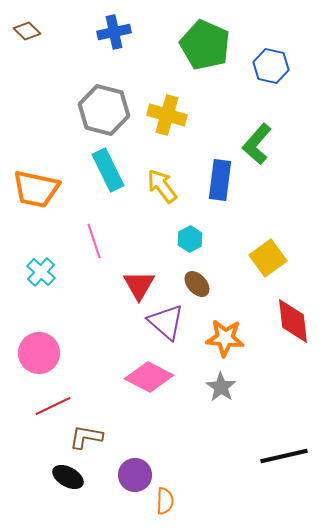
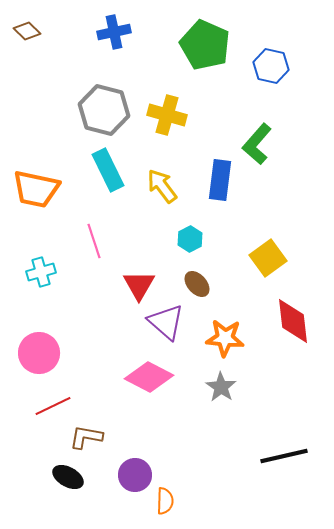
cyan cross: rotated 32 degrees clockwise
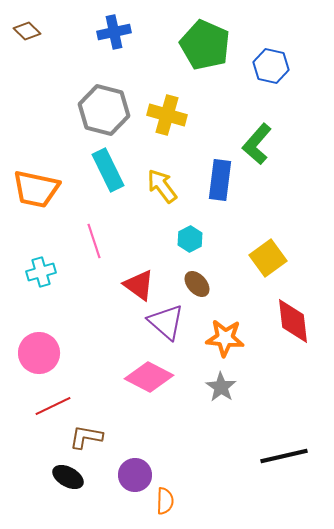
red triangle: rotated 24 degrees counterclockwise
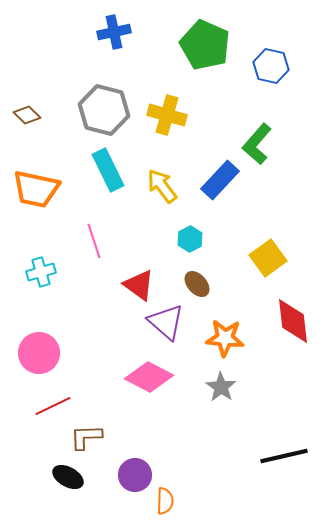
brown diamond: moved 84 px down
blue rectangle: rotated 36 degrees clockwise
brown L-shape: rotated 12 degrees counterclockwise
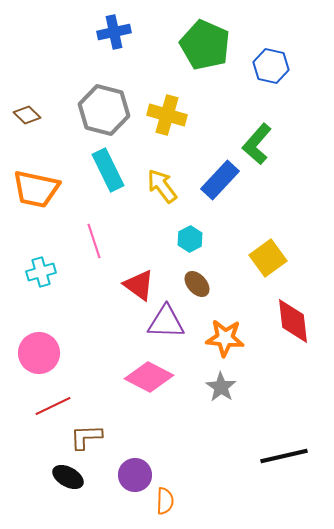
purple triangle: rotated 39 degrees counterclockwise
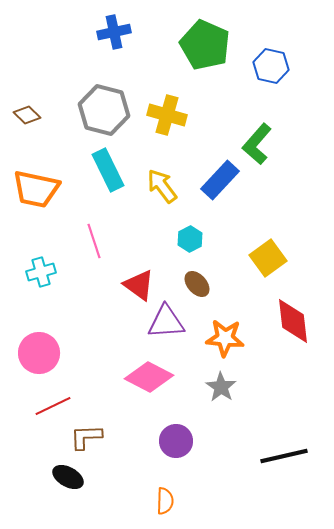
purple triangle: rotated 6 degrees counterclockwise
purple circle: moved 41 px right, 34 px up
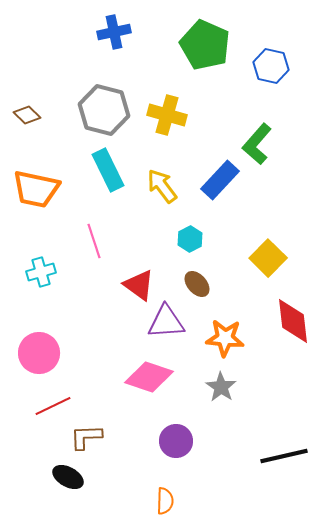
yellow square: rotated 9 degrees counterclockwise
pink diamond: rotated 9 degrees counterclockwise
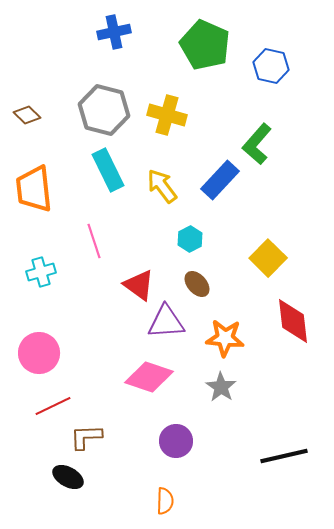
orange trapezoid: moved 2 px left; rotated 72 degrees clockwise
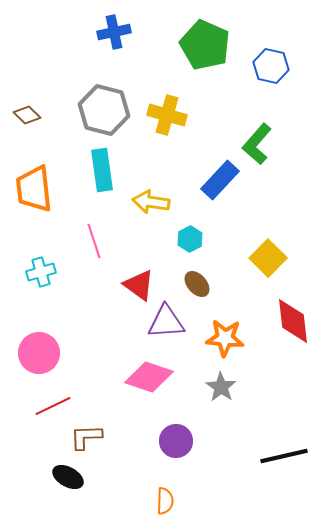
cyan rectangle: moved 6 px left; rotated 18 degrees clockwise
yellow arrow: moved 11 px left, 16 px down; rotated 45 degrees counterclockwise
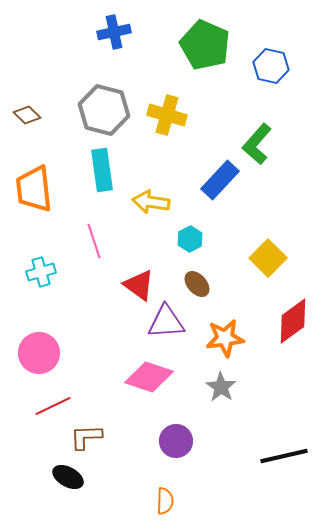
red diamond: rotated 60 degrees clockwise
orange star: rotated 12 degrees counterclockwise
